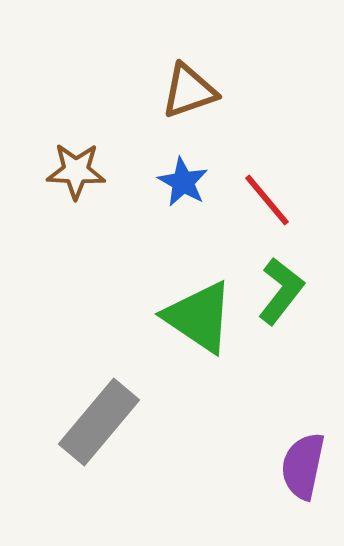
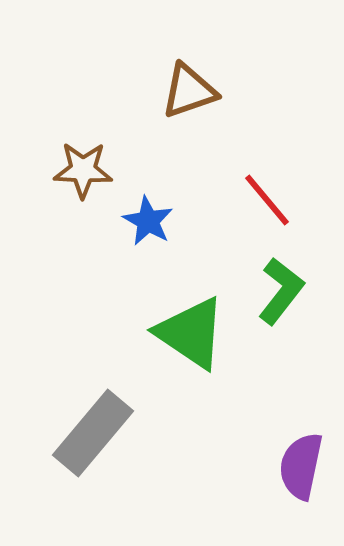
brown star: moved 7 px right, 1 px up
blue star: moved 35 px left, 39 px down
green triangle: moved 8 px left, 16 px down
gray rectangle: moved 6 px left, 11 px down
purple semicircle: moved 2 px left
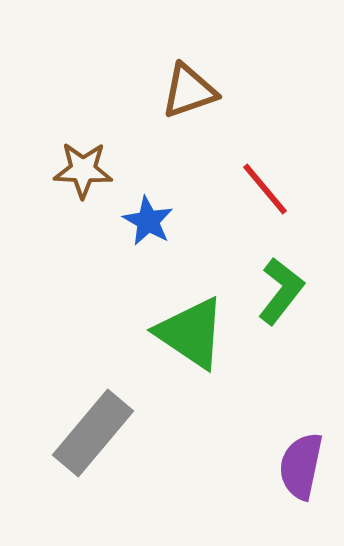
red line: moved 2 px left, 11 px up
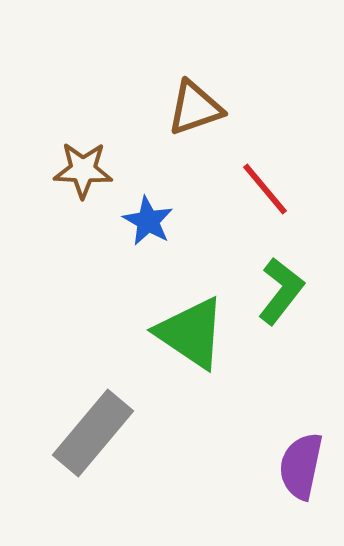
brown triangle: moved 6 px right, 17 px down
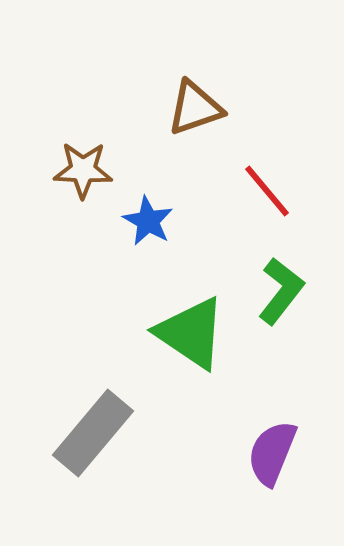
red line: moved 2 px right, 2 px down
purple semicircle: moved 29 px left, 13 px up; rotated 10 degrees clockwise
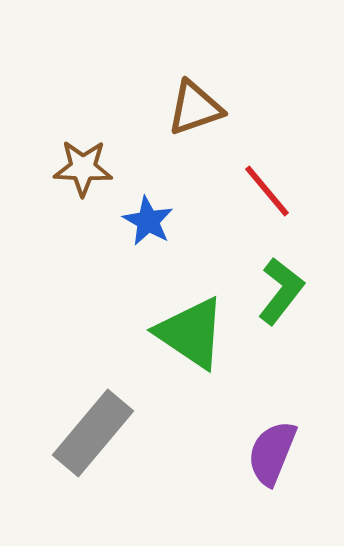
brown star: moved 2 px up
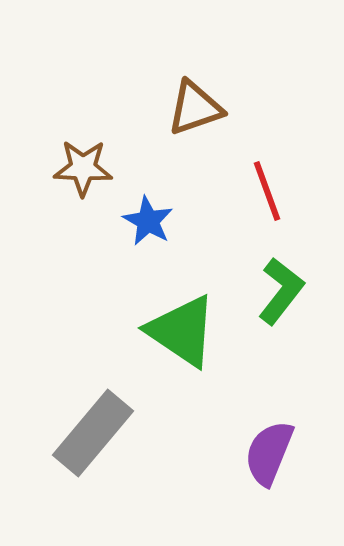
red line: rotated 20 degrees clockwise
green triangle: moved 9 px left, 2 px up
purple semicircle: moved 3 px left
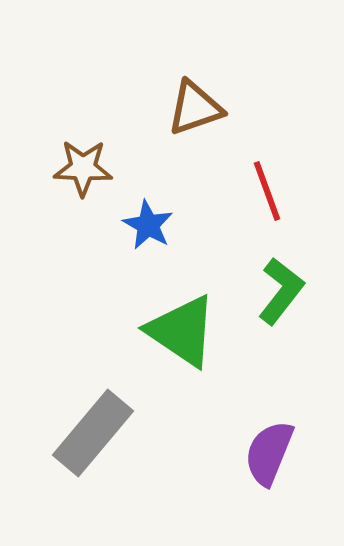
blue star: moved 4 px down
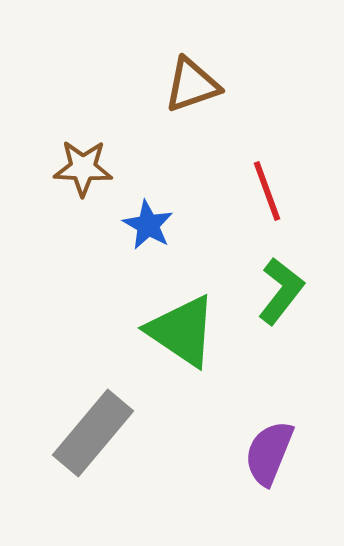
brown triangle: moved 3 px left, 23 px up
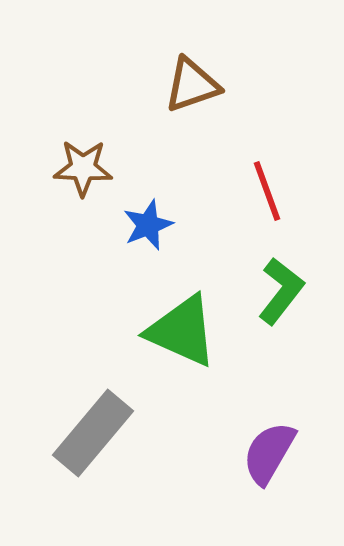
blue star: rotated 21 degrees clockwise
green triangle: rotated 10 degrees counterclockwise
purple semicircle: rotated 8 degrees clockwise
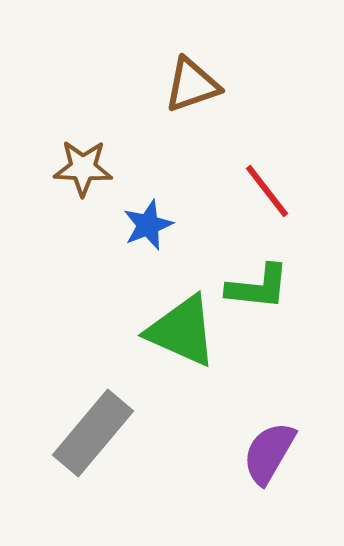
red line: rotated 18 degrees counterclockwise
green L-shape: moved 23 px left, 4 px up; rotated 58 degrees clockwise
